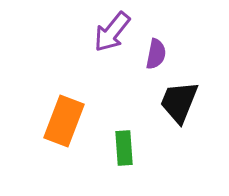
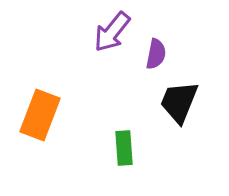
orange rectangle: moved 24 px left, 6 px up
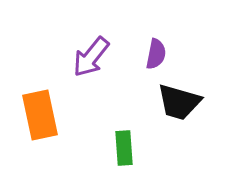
purple arrow: moved 21 px left, 25 px down
black trapezoid: rotated 96 degrees counterclockwise
orange rectangle: rotated 33 degrees counterclockwise
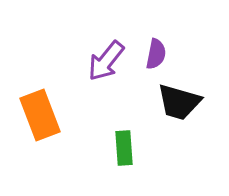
purple arrow: moved 15 px right, 4 px down
orange rectangle: rotated 9 degrees counterclockwise
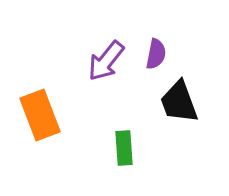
black trapezoid: rotated 54 degrees clockwise
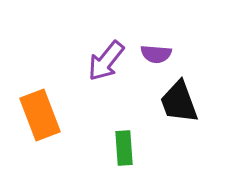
purple semicircle: rotated 84 degrees clockwise
